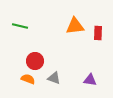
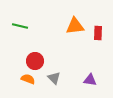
gray triangle: rotated 24 degrees clockwise
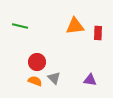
red circle: moved 2 px right, 1 px down
orange semicircle: moved 7 px right, 2 px down
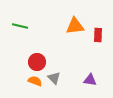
red rectangle: moved 2 px down
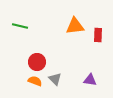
gray triangle: moved 1 px right, 1 px down
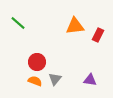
green line: moved 2 px left, 3 px up; rotated 28 degrees clockwise
red rectangle: rotated 24 degrees clockwise
gray triangle: rotated 24 degrees clockwise
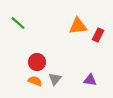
orange triangle: moved 3 px right
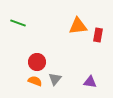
green line: rotated 21 degrees counterclockwise
red rectangle: rotated 16 degrees counterclockwise
purple triangle: moved 2 px down
